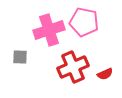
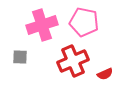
pink cross: moved 7 px left, 5 px up
red cross: moved 6 px up
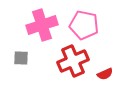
pink pentagon: moved 3 px down
gray square: moved 1 px right, 1 px down
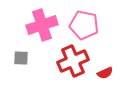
red semicircle: moved 1 px up
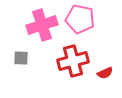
pink pentagon: moved 4 px left, 6 px up
red cross: rotated 8 degrees clockwise
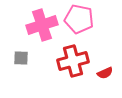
pink pentagon: moved 1 px left
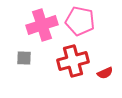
pink pentagon: moved 1 px right, 2 px down
gray square: moved 3 px right
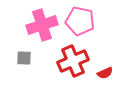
red cross: rotated 8 degrees counterclockwise
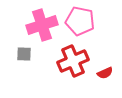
gray square: moved 4 px up
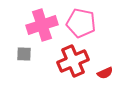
pink pentagon: moved 1 px right, 2 px down
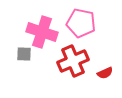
pink cross: moved 7 px down; rotated 36 degrees clockwise
